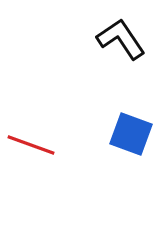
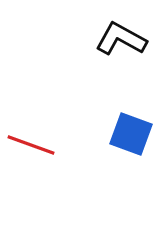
black L-shape: rotated 27 degrees counterclockwise
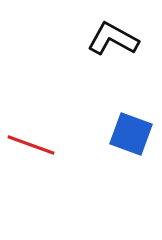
black L-shape: moved 8 px left
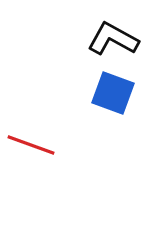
blue square: moved 18 px left, 41 px up
